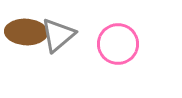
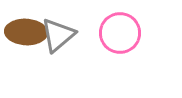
pink circle: moved 2 px right, 11 px up
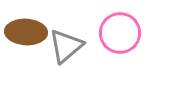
gray triangle: moved 8 px right, 11 px down
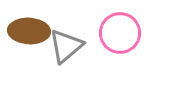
brown ellipse: moved 3 px right, 1 px up
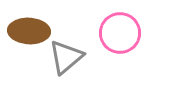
gray triangle: moved 11 px down
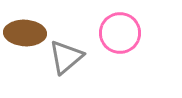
brown ellipse: moved 4 px left, 2 px down
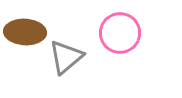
brown ellipse: moved 1 px up
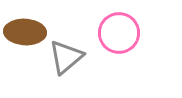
pink circle: moved 1 px left
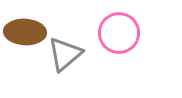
gray triangle: moved 1 px left, 3 px up
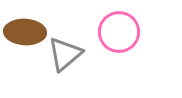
pink circle: moved 1 px up
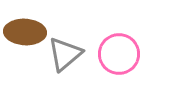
pink circle: moved 22 px down
